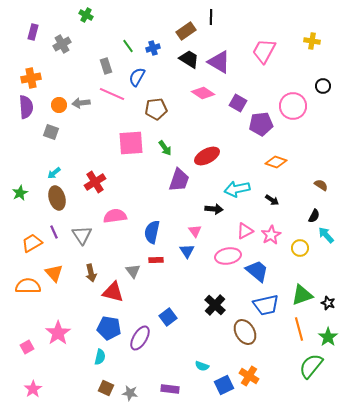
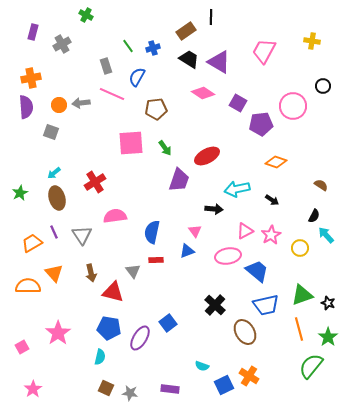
blue triangle at (187, 251): rotated 42 degrees clockwise
blue square at (168, 317): moved 6 px down
pink square at (27, 347): moved 5 px left
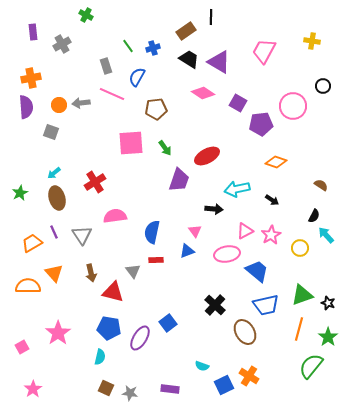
purple rectangle at (33, 32): rotated 21 degrees counterclockwise
pink ellipse at (228, 256): moved 1 px left, 2 px up
orange line at (299, 329): rotated 30 degrees clockwise
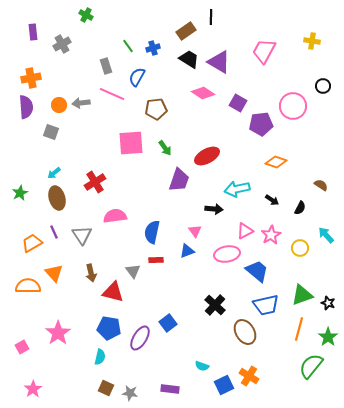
black semicircle at (314, 216): moved 14 px left, 8 px up
